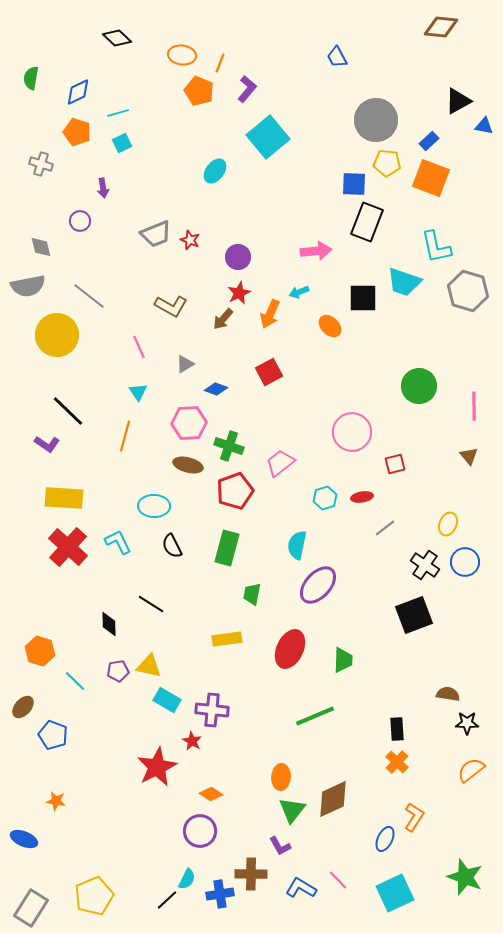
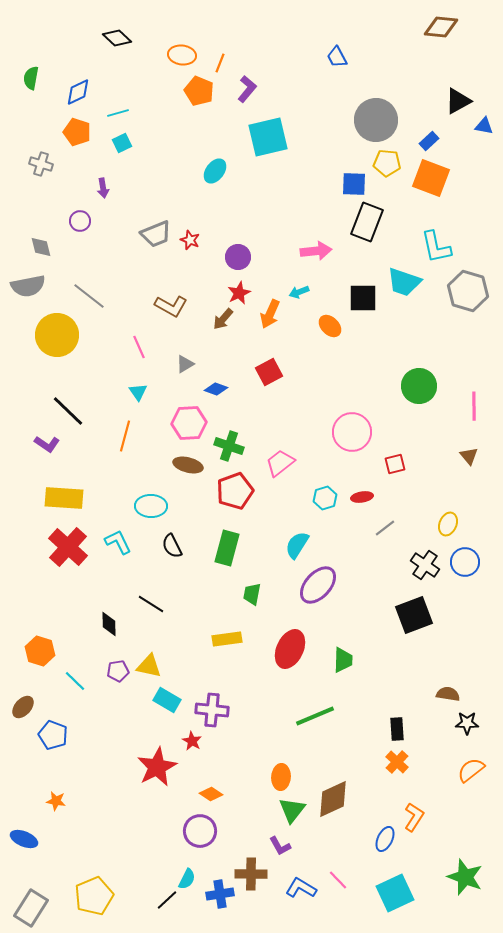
cyan square at (268, 137): rotated 27 degrees clockwise
cyan ellipse at (154, 506): moved 3 px left
cyan semicircle at (297, 545): rotated 20 degrees clockwise
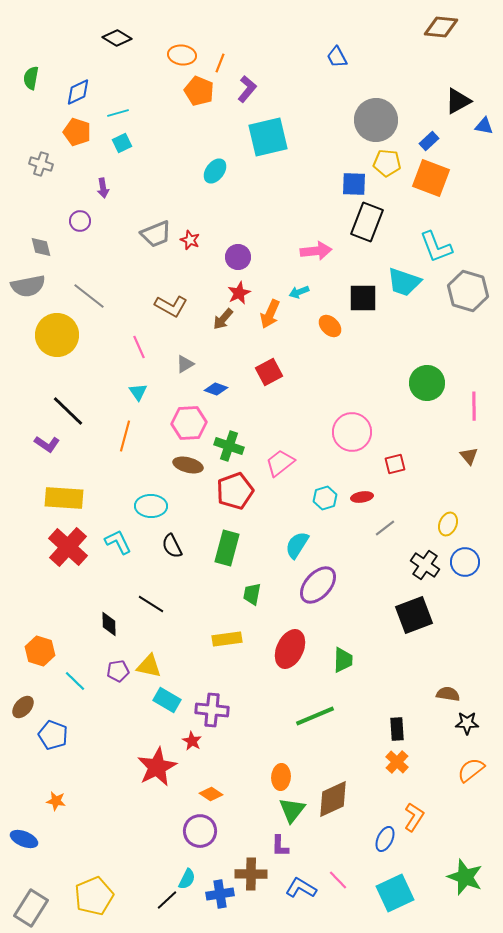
black diamond at (117, 38): rotated 12 degrees counterclockwise
cyan L-shape at (436, 247): rotated 9 degrees counterclockwise
green circle at (419, 386): moved 8 px right, 3 px up
purple L-shape at (280, 846): rotated 30 degrees clockwise
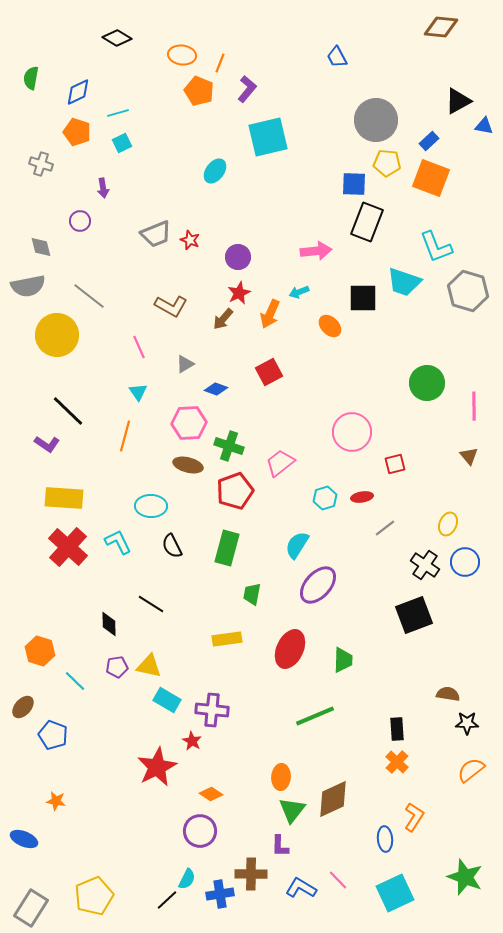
purple pentagon at (118, 671): moved 1 px left, 4 px up
blue ellipse at (385, 839): rotated 30 degrees counterclockwise
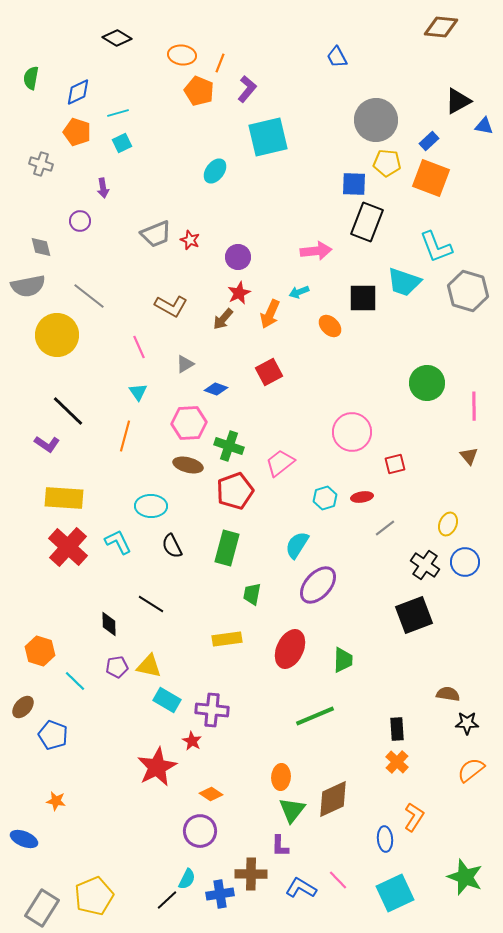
gray rectangle at (31, 908): moved 11 px right
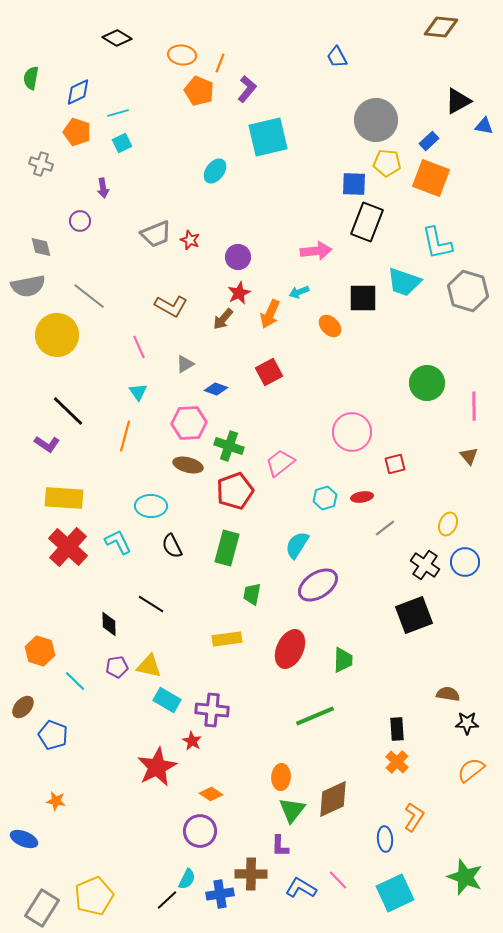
cyan L-shape at (436, 247): moved 1 px right, 4 px up; rotated 9 degrees clockwise
purple ellipse at (318, 585): rotated 15 degrees clockwise
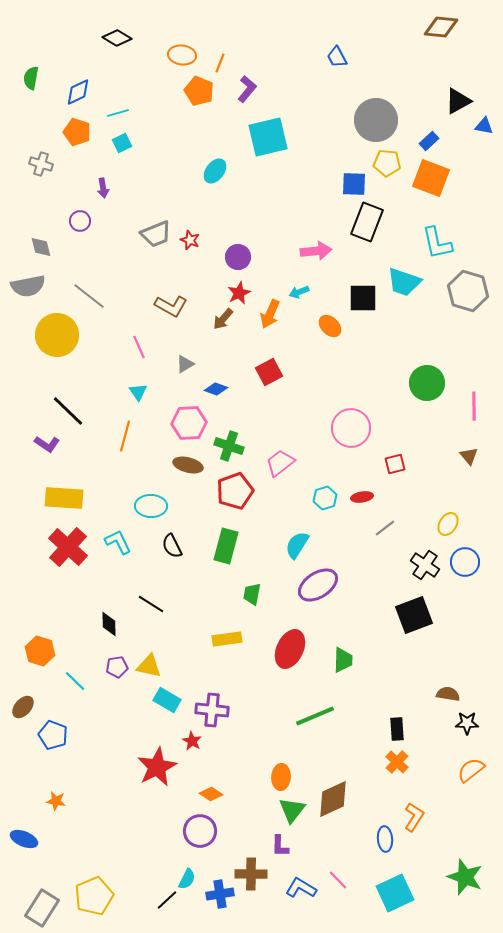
pink circle at (352, 432): moved 1 px left, 4 px up
yellow ellipse at (448, 524): rotated 10 degrees clockwise
green rectangle at (227, 548): moved 1 px left, 2 px up
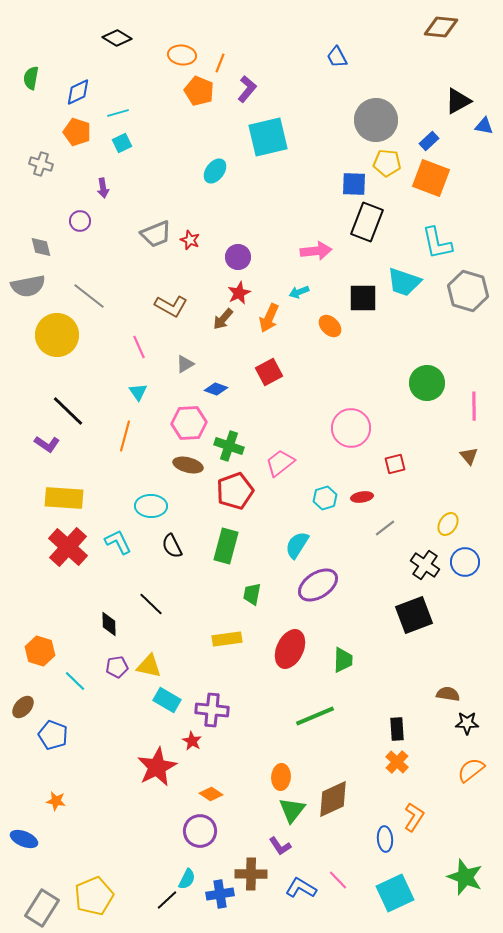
orange arrow at (270, 314): moved 1 px left, 4 px down
black line at (151, 604): rotated 12 degrees clockwise
purple L-shape at (280, 846): rotated 35 degrees counterclockwise
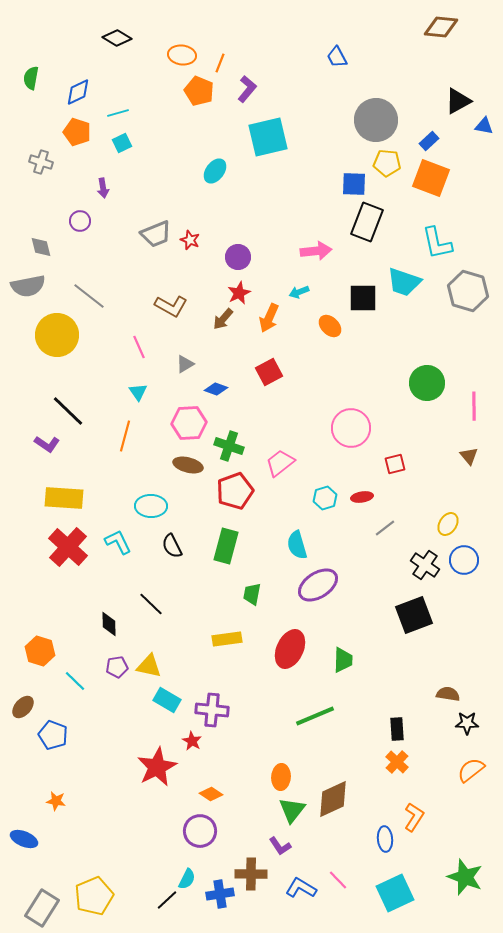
gray cross at (41, 164): moved 2 px up
cyan semicircle at (297, 545): rotated 48 degrees counterclockwise
blue circle at (465, 562): moved 1 px left, 2 px up
